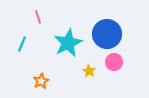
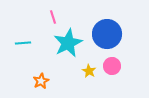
pink line: moved 15 px right
cyan line: moved 1 px right, 1 px up; rotated 63 degrees clockwise
pink circle: moved 2 px left, 4 px down
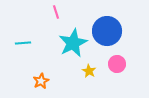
pink line: moved 3 px right, 5 px up
blue circle: moved 3 px up
cyan star: moved 5 px right
pink circle: moved 5 px right, 2 px up
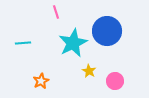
pink circle: moved 2 px left, 17 px down
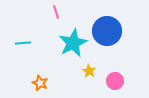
orange star: moved 1 px left, 2 px down; rotated 21 degrees counterclockwise
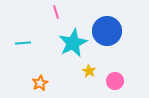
orange star: rotated 21 degrees clockwise
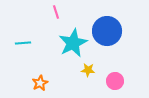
yellow star: moved 1 px left, 1 px up; rotated 24 degrees counterclockwise
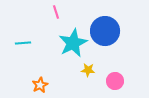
blue circle: moved 2 px left
orange star: moved 2 px down
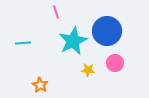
blue circle: moved 2 px right
cyan star: moved 2 px up
pink circle: moved 18 px up
orange star: rotated 14 degrees counterclockwise
